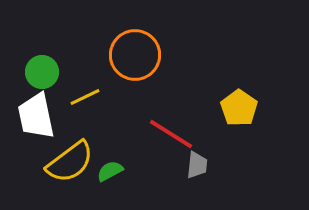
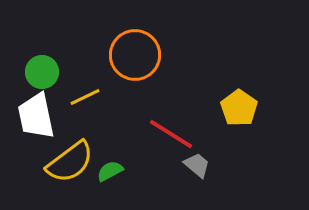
gray trapezoid: rotated 56 degrees counterclockwise
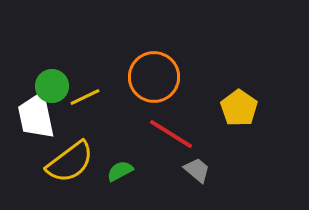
orange circle: moved 19 px right, 22 px down
green circle: moved 10 px right, 14 px down
gray trapezoid: moved 5 px down
green semicircle: moved 10 px right
